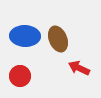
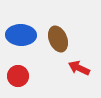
blue ellipse: moved 4 px left, 1 px up
red circle: moved 2 px left
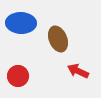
blue ellipse: moved 12 px up
red arrow: moved 1 px left, 3 px down
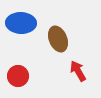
red arrow: rotated 35 degrees clockwise
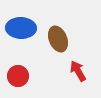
blue ellipse: moved 5 px down
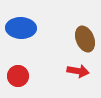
brown ellipse: moved 27 px right
red arrow: rotated 130 degrees clockwise
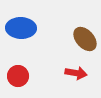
brown ellipse: rotated 20 degrees counterclockwise
red arrow: moved 2 px left, 2 px down
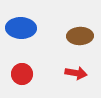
brown ellipse: moved 5 px left, 3 px up; rotated 50 degrees counterclockwise
red circle: moved 4 px right, 2 px up
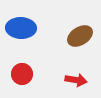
brown ellipse: rotated 30 degrees counterclockwise
red arrow: moved 7 px down
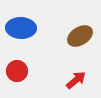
red circle: moved 5 px left, 3 px up
red arrow: rotated 50 degrees counterclockwise
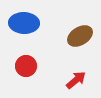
blue ellipse: moved 3 px right, 5 px up
red circle: moved 9 px right, 5 px up
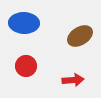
red arrow: moved 3 px left; rotated 35 degrees clockwise
